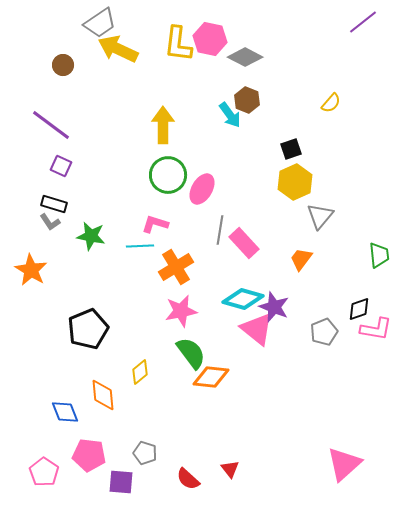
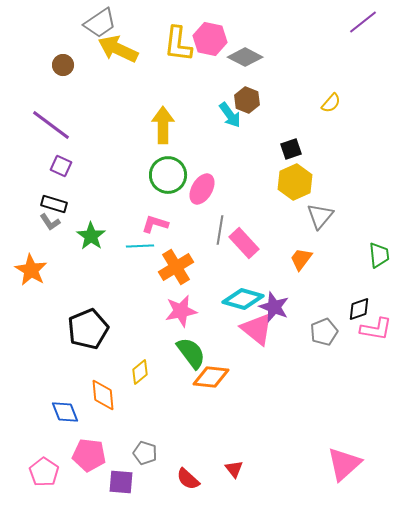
green star at (91, 236): rotated 24 degrees clockwise
red triangle at (230, 469): moved 4 px right
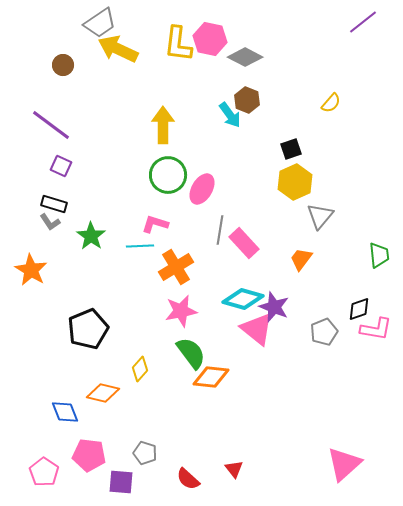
yellow diamond at (140, 372): moved 3 px up; rotated 10 degrees counterclockwise
orange diamond at (103, 395): moved 2 px up; rotated 72 degrees counterclockwise
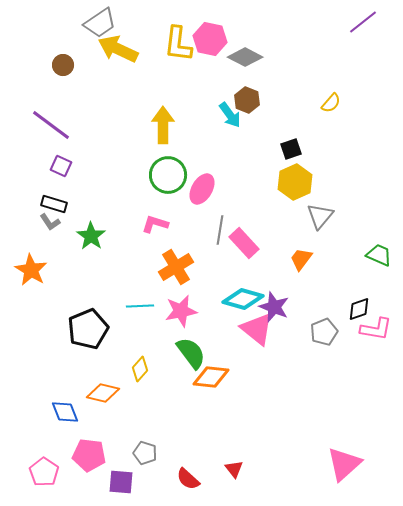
cyan line at (140, 246): moved 60 px down
green trapezoid at (379, 255): rotated 60 degrees counterclockwise
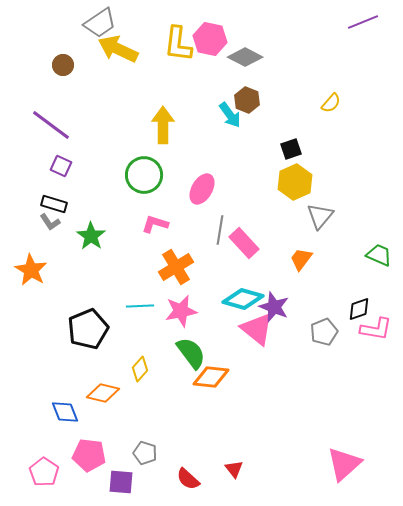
purple line at (363, 22): rotated 16 degrees clockwise
green circle at (168, 175): moved 24 px left
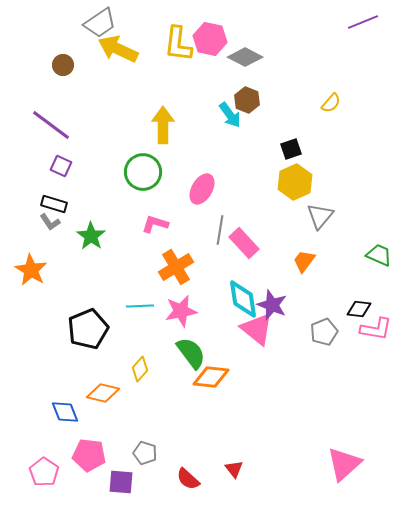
green circle at (144, 175): moved 1 px left, 3 px up
orange trapezoid at (301, 259): moved 3 px right, 2 px down
cyan diamond at (243, 299): rotated 66 degrees clockwise
purple star at (274, 307): moved 2 px left, 2 px up
black diamond at (359, 309): rotated 25 degrees clockwise
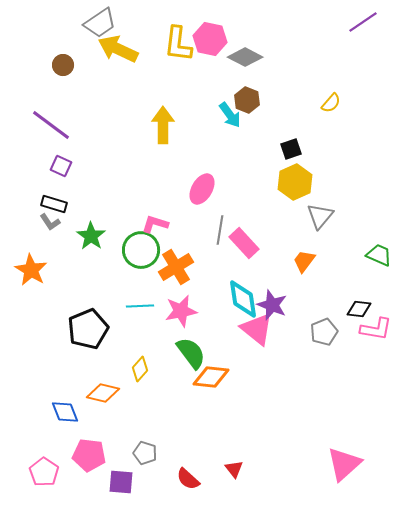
purple line at (363, 22): rotated 12 degrees counterclockwise
green circle at (143, 172): moved 2 px left, 78 px down
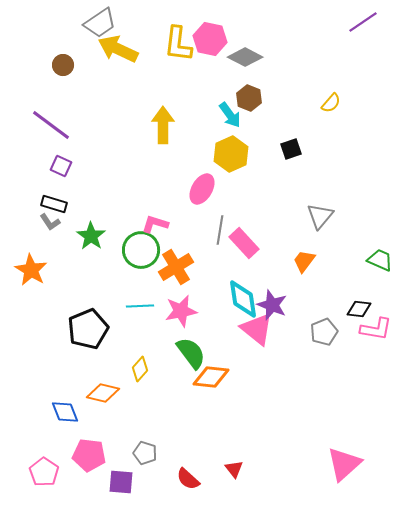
brown hexagon at (247, 100): moved 2 px right, 2 px up
yellow hexagon at (295, 182): moved 64 px left, 28 px up
green trapezoid at (379, 255): moved 1 px right, 5 px down
